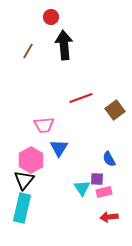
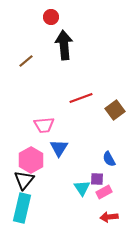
brown line: moved 2 px left, 10 px down; rotated 21 degrees clockwise
pink rectangle: rotated 14 degrees counterclockwise
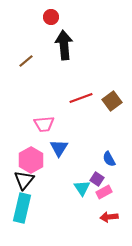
brown square: moved 3 px left, 9 px up
pink trapezoid: moved 1 px up
purple square: rotated 32 degrees clockwise
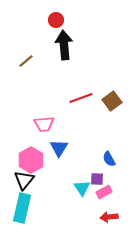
red circle: moved 5 px right, 3 px down
purple square: rotated 32 degrees counterclockwise
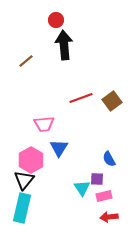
pink rectangle: moved 4 px down; rotated 14 degrees clockwise
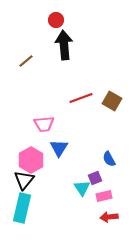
brown square: rotated 24 degrees counterclockwise
purple square: moved 2 px left, 1 px up; rotated 24 degrees counterclockwise
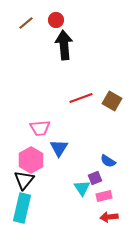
brown line: moved 38 px up
pink trapezoid: moved 4 px left, 4 px down
blue semicircle: moved 1 px left, 2 px down; rotated 28 degrees counterclockwise
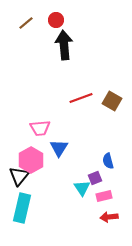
blue semicircle: rotated 42 degrees clockwise
black triangle: moved 5 px left, 4 px up
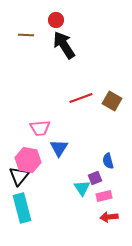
brown line: moved 12 px down; rotated 42 degrees clockwise
black arrow: rotated 28 degrees counterclockwise
pink hexagon: moved 3 px left; rotated 20 degrees counterclockwise
cyan rectangle: rotated 28 degrees counterclockwise
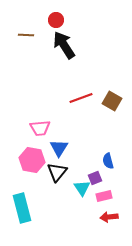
pink hexagon: moved 4 px right
black triangle: moved 38 px right, 4 px up
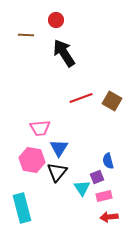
black arrow: moved 8 px down
purple square: moved 2 px right, 1 px up
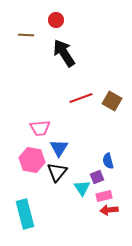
cyan rectangle: moved 3 px right, 6 px down
red arrow: moved 7 px up
